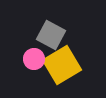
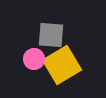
gray square: rotated 24 degrees counterclockwise
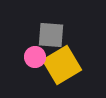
pink circle: moved 1 px right, 2 px up
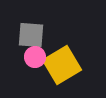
gray square: moved 20 px left
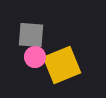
yellow square: rotated 9 degrees clockwise
